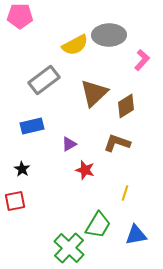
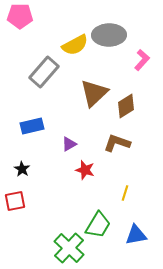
gray rectangle: moved 8 px up; rotated 12 degrees counterclockwise
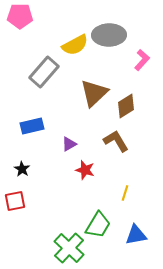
brown L-shape: moved 1 px left, 2 px up; rotated 40 degrees clockwise
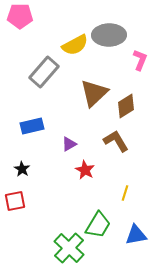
pink L-shape: moved 2 px left; rotated 20 degrees counterclockwise
red star: rotated 12 degrees clockwise
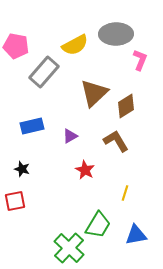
pink pentagon: moved 4 px left, 30 px down; rotated 10 degrees clockwise
gray ellipse: moved 7 px right, 1 px up
purple triangle: moved 1 px right, 8 px up
black star: rotated 14 degrees counterclockwise
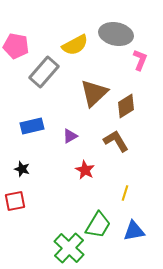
gray ellipse: rotated 12 degrees clockwise
blue triangle: moved 2 px left, 4 px up
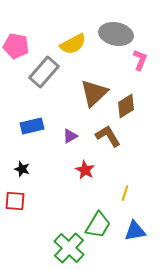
yellow semicircle: moved 2 px left, 1 px up
brown L-shape: moved 8 px left, 5 px up
red square: rotated 15 degrees clockwise
blue triangle: moved 1 px right
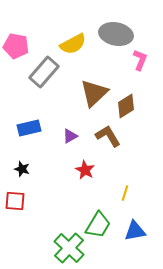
blue rectangle: moved 3 px left, 2 px down
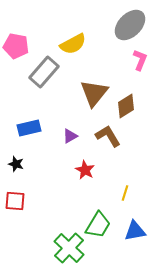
gray ellipse: moved 14 px right, 9 px up; rotated 56 degrees counterclockwise
brown triangle: rotated 8 degrees counterclockwise
black star: moved 6 px left, 5 px up
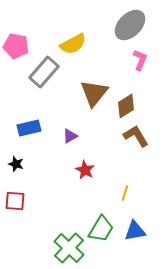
brown L-shape: moved 28 px right
green trapezoid: moved 3 px right, 4 px down
